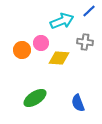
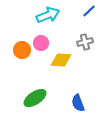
cyan arrow: moved 14 px left, 6 px up
gray cross: rotated 21 degrees counterclockwise
yellow diamond: moved 2 px right, 2 px down
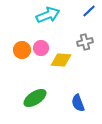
pink circle: moved 5 px down
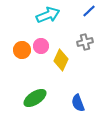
pink circle: moved 2 px up
yellow diamond: rotated 70 degrees counterclockwise
